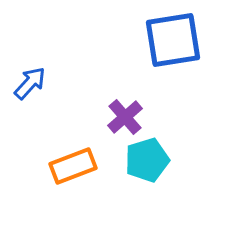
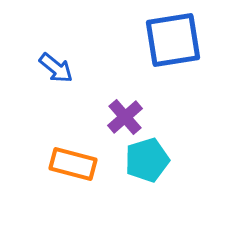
blue arrow: moved 26 px right, 15 px up; rotated 87 degrees clockwise
orange rectangle: moved 2 px up; rotated 36 degrees clockwise
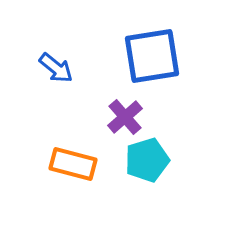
blue square: moved 21 px left, 16 px down
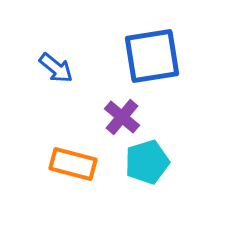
purple cross: moved 3 px left; rotated 9 degrees counterclockwise
cyan pentagon: moved 2 px down
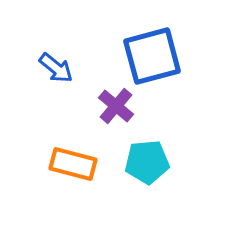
blue square: rotated 6 degrees counterclockwise
purple cross: moved 6 px left, 11 px up
cyan pentagon: rotated 12 degrees clockwise
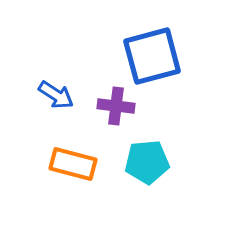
blue arrow: moved 27 px down; rotated 6 degrees counterclockwise
purple cross: rotated 33 degrees counterclockwise
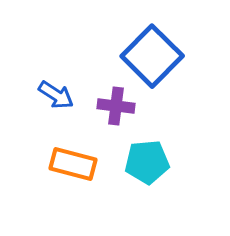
blue square: rotated 30 degrees counterclockwise
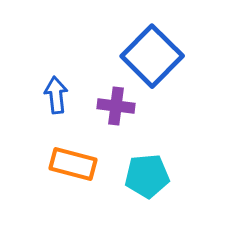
blue arrow: rotated 129 degrees counterclockwise
cyan pentagon: moved 14 px down
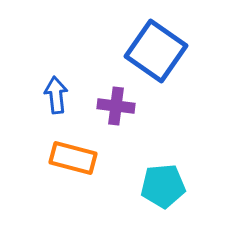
blue square: moved 4 px right, 5 px up; rotated 10 degrees counterclockwise
orange rectangle: moved 6 px up
cyan pentagon: moved 16 px right, 10 px down
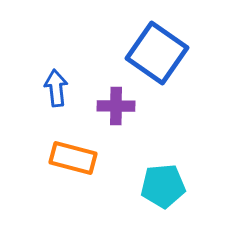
blue square: moved 1 px right, 2 px down
blue arrow: moved 7 px up
purple cross: rotated 6 degrees counterclockwise
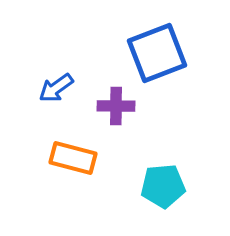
blue square: rotated 34 degrees clockwise
blue arrow: rotated 120 degrees counterclockwise
